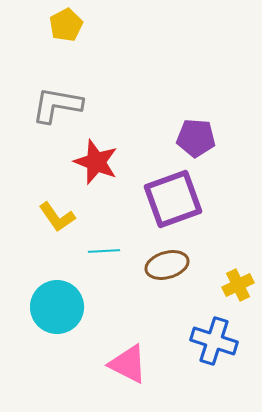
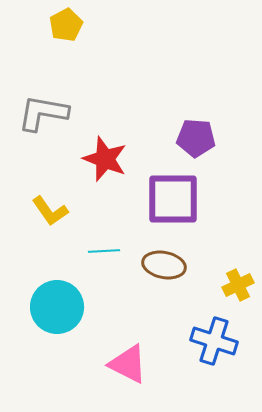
gray L-shape: moved 14 px left, 8 px down
red star: moved 9 px right, 3 px up
purple square: rotated 20 degrees clockwise
yellow L-shape: moved 7 px left, 6 px up
brown ellipse: moved 3 px left; rotated 27 degrees clockwise
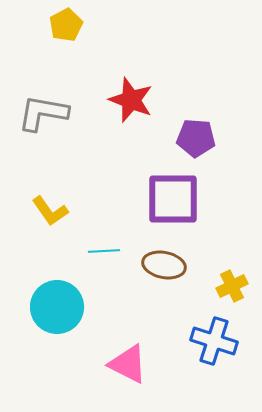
red star: moved 26 px right, 59 px up
yellow cross: moved 6 px left, 1 px down
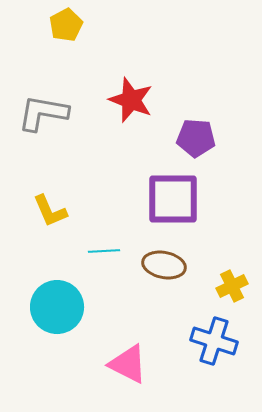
yellow L-shape: rotated 12 degrees clockwise
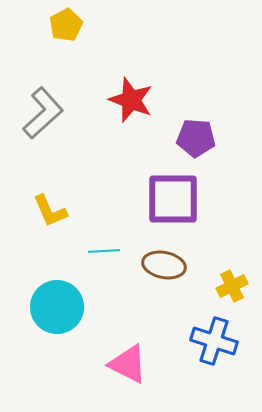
gray L-shape: rotated 128 degrees clockwise
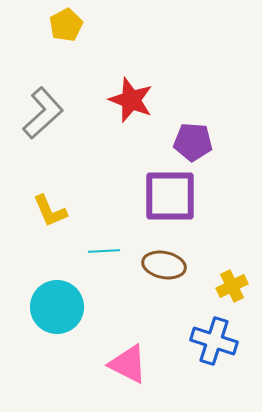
purple pentagon: moved 3 px left, 4 px down
purple square: moved 3 px left, 3 px up
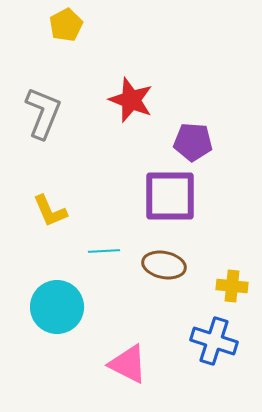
gray L-shape: rotated 26 degrees counterclockwise
yellow cross: rotated 32 degrees clockwise
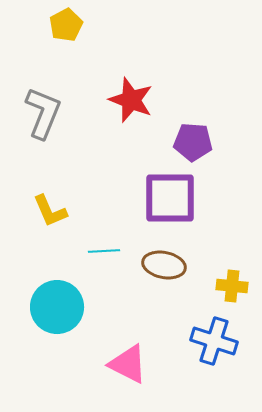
purple square: moved 2 px down
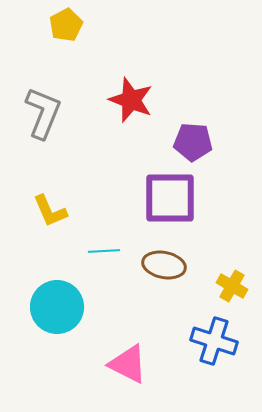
yellow cross: rotated 24 degrees clockwise
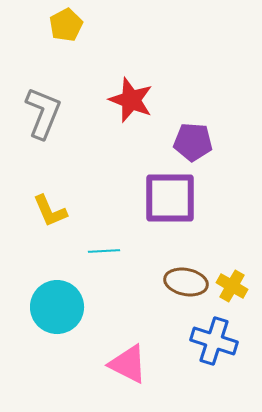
brown ellipse: moved 22 px right, 17 px down
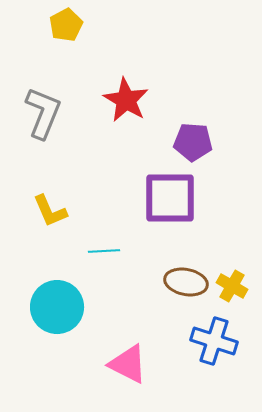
red star: moved 5 px left; rotated 9 degrees clockwise
